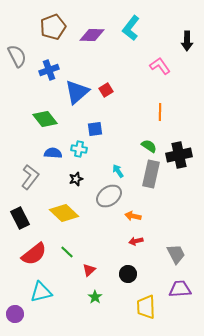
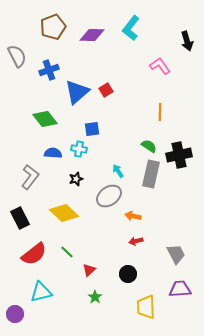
black arrow: rotated 18 degrees counterclockwise
blue square: moved 3 px left
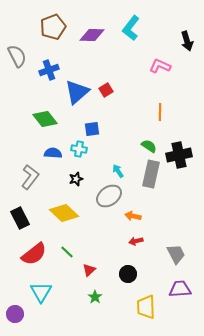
pink L-shape: rotated 30 degrees counterclockwise
cyan triangle: rotated 45 degrees counterclockwise
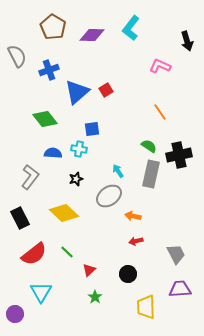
brown pentagon: rotated 20 degrees counterclockwise
orange line: rotated 36 degrees counterclockwise
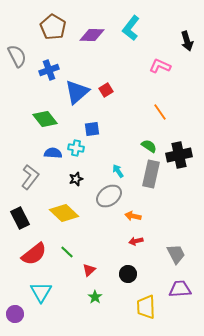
cyan cross: moved 3 px left, 1 px up
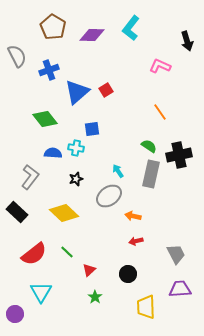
black rectangle: moved 3 px left, 6 px up; rotated 20 degrees counterclockwise
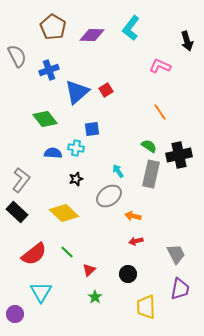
gray L-shape: moved 9 px left, 3 px down
purple trapezoid: rotated 105 degrees clockwise
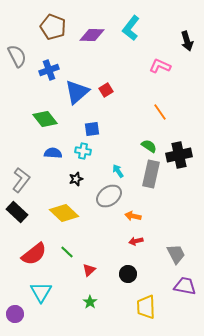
brown pentagon: rotated 10 degrees counterclockwise
cyan cross: moved 7 px right, 3 px down
purple trapezoid: moved 5 px right, 3 px up; rotated 90 degrees counterclockwise
green star: moved 5 px left, 5 px down
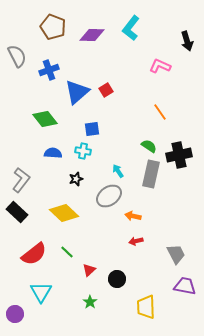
black circle: moved 11 px left, 5 px down
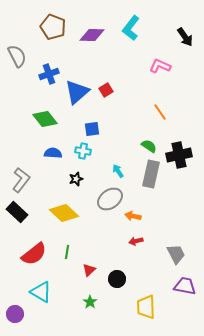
black arrow: moved 2 px left, 4 px up; rotated 18 degrees counterclockwise
blue cross: moved 4 px down
gray ellipse: moved 1 px right, 3 px down
green line: rotated 56 degrees clockwise
cyan triangle: rotated 30 degrees counterclockwise
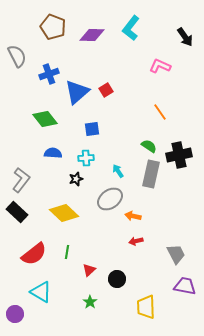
cyan cross: moved 3 px right, 7 px down; rotated 14 degrees counterclockwise
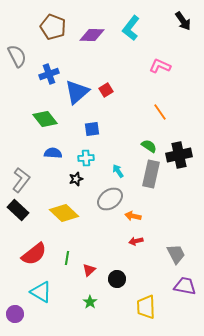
black arrow: moved 2 px left, 16 px up
black rectangle: moved 1 px right, 2 px up
green line: moved 6 px down
